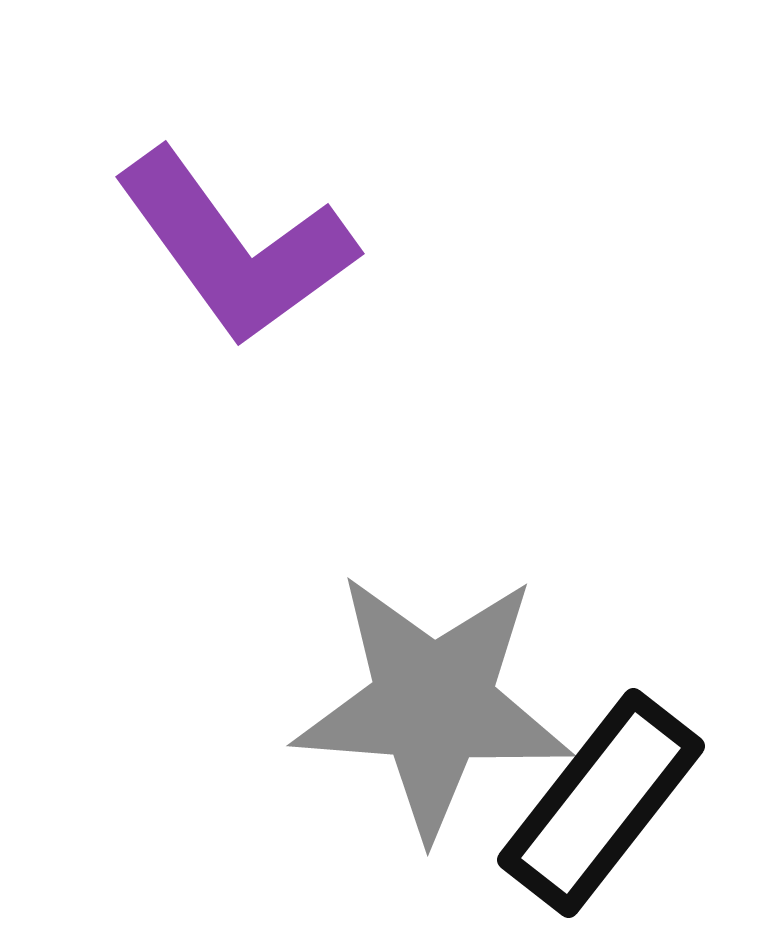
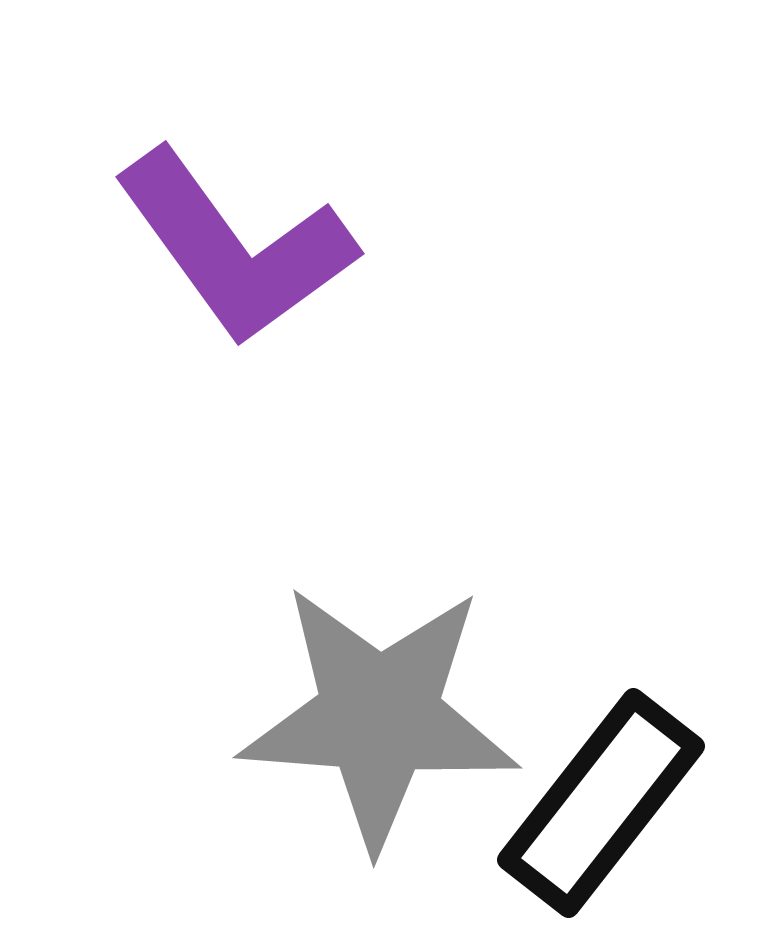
gray star: moved 54 px left, 12 px down
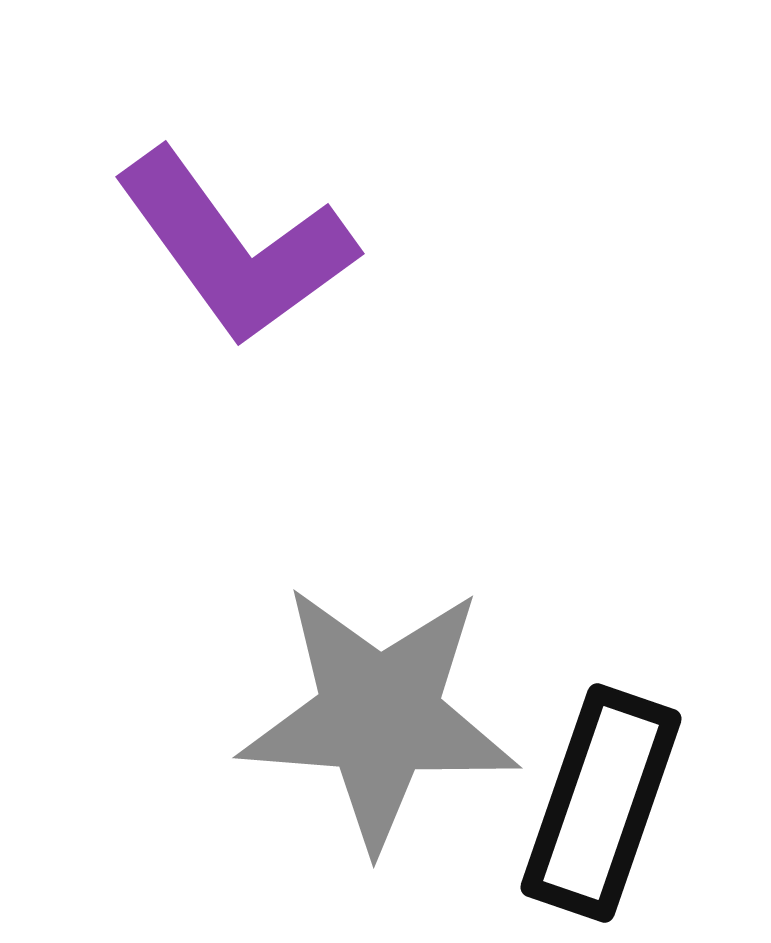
black rectangle: rotated 19 degrees counterclockwise
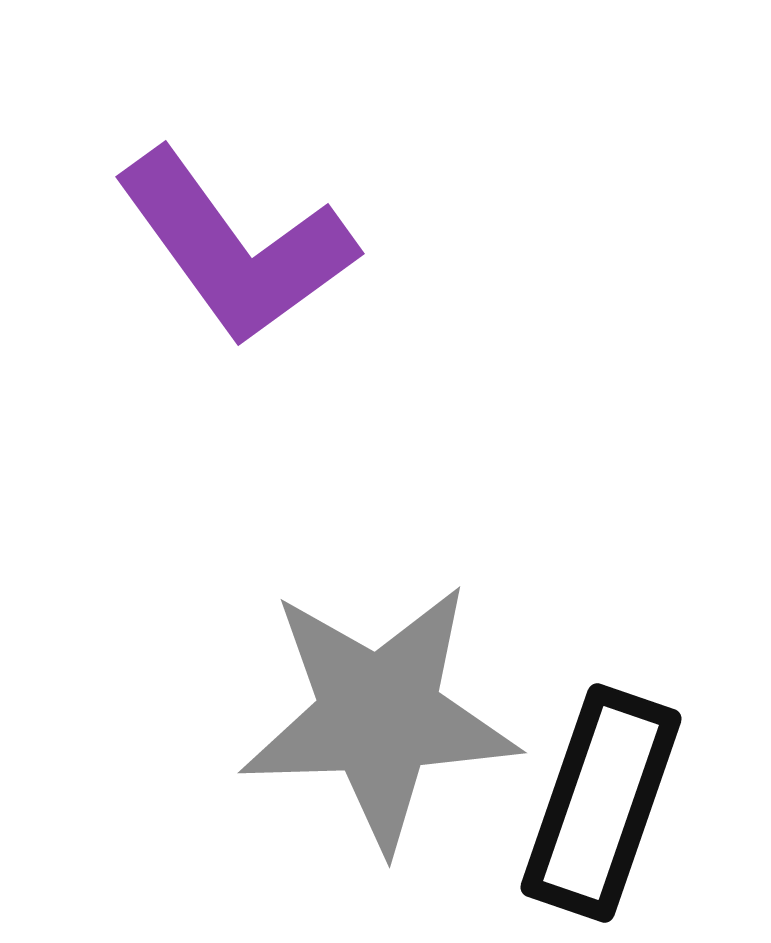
gray star: rotated 6 degrees counterclockwise
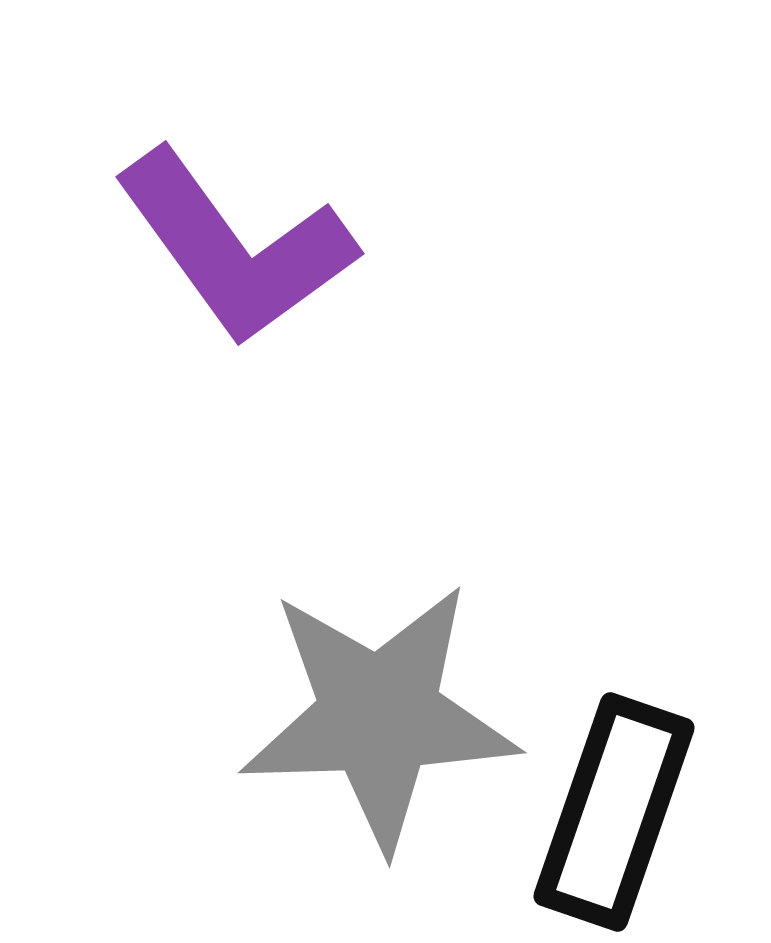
black rectangle: moved 13 px right, 9 px down
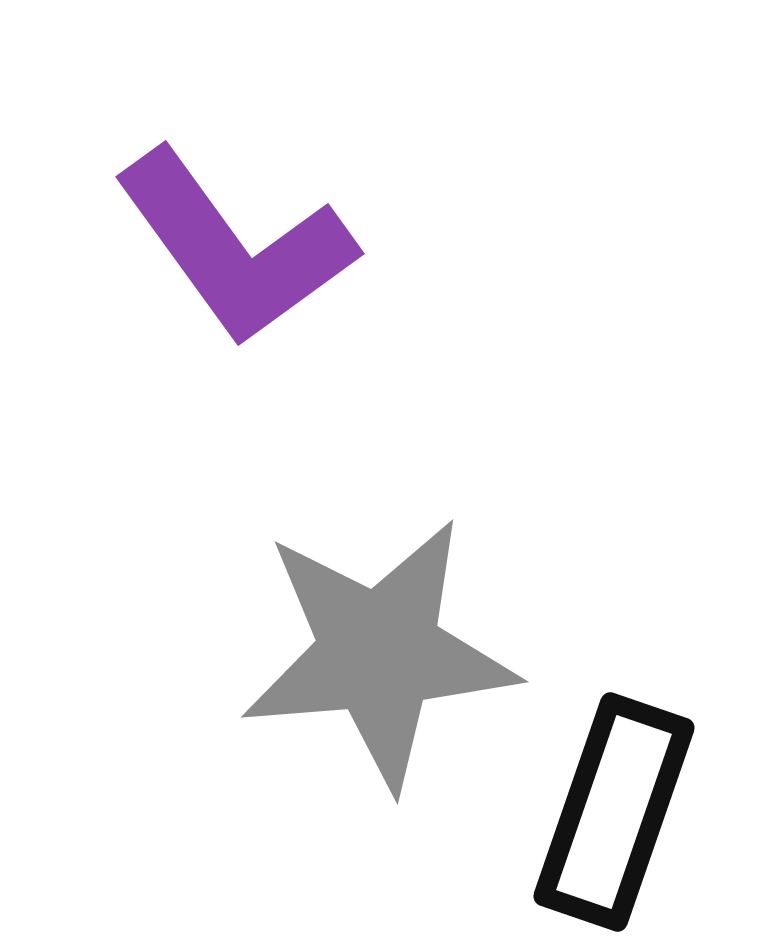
gray star: moved 63 px up; rotated 3 degrees counterclockwise
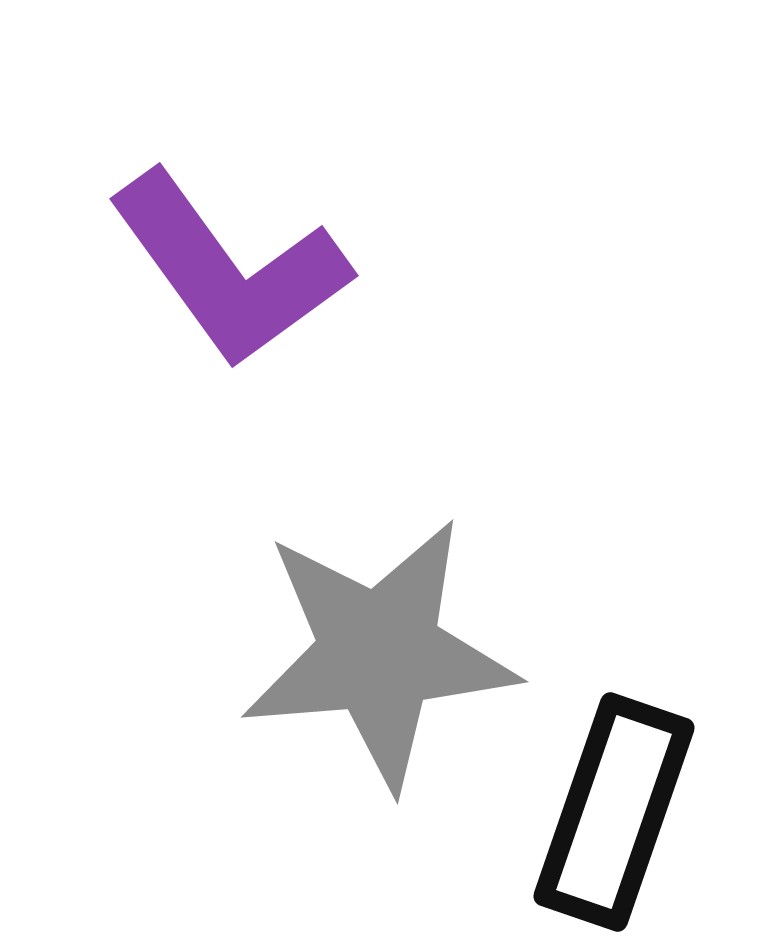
purple L-shape: moved 6 px left, 22 px down
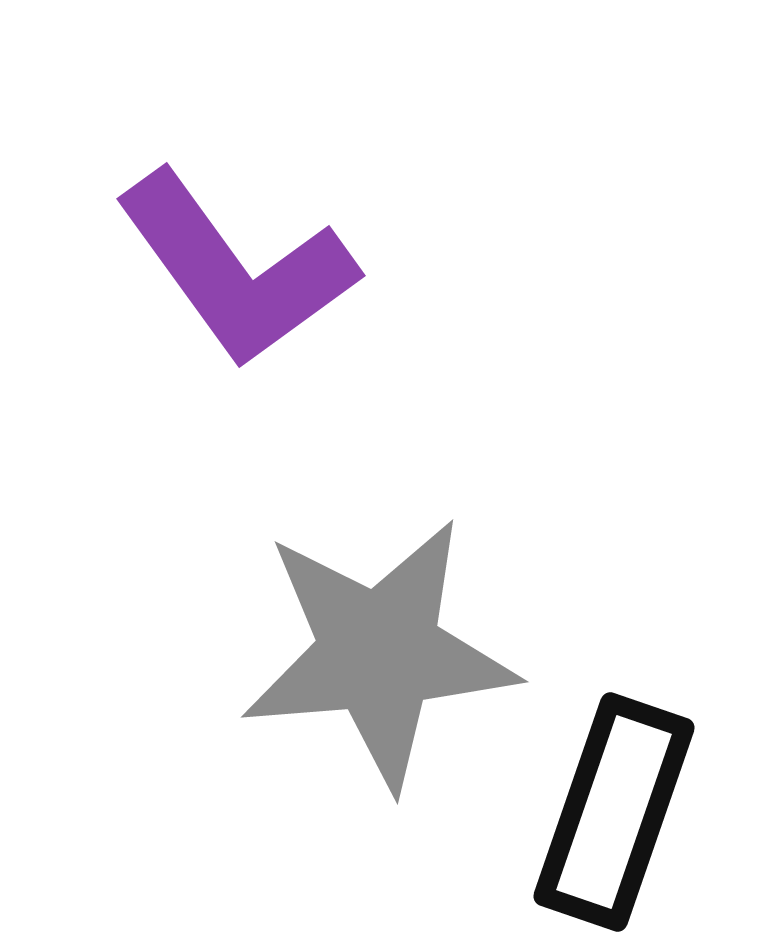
purple L-shape: moved 7 px right
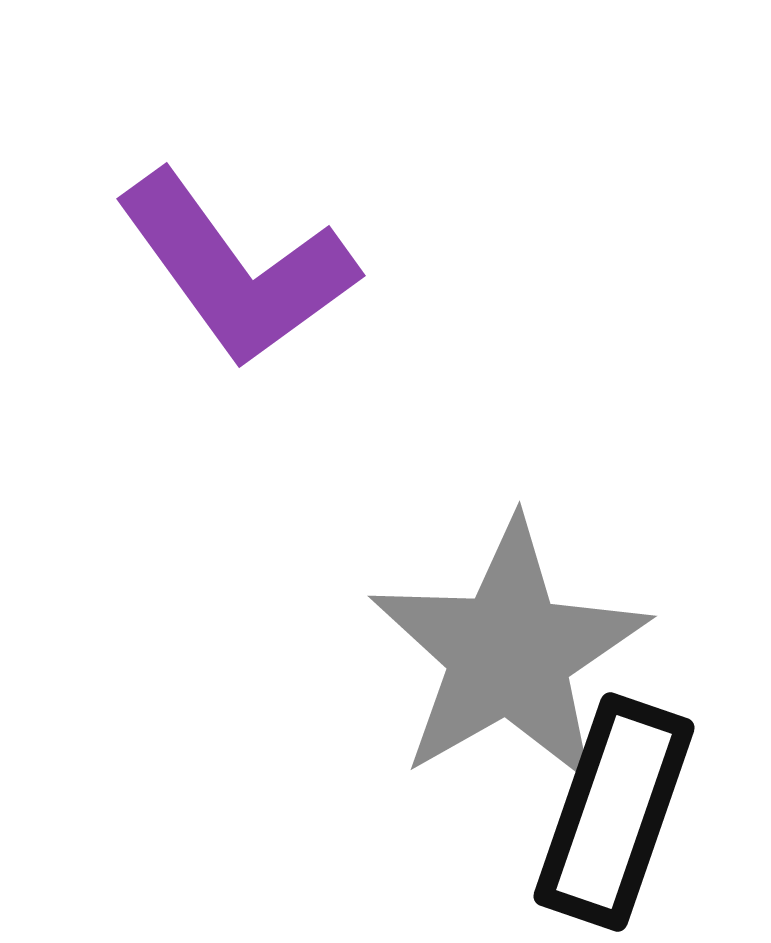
gray star: moved 130 px right; rotated 25 degrees counterclockwise
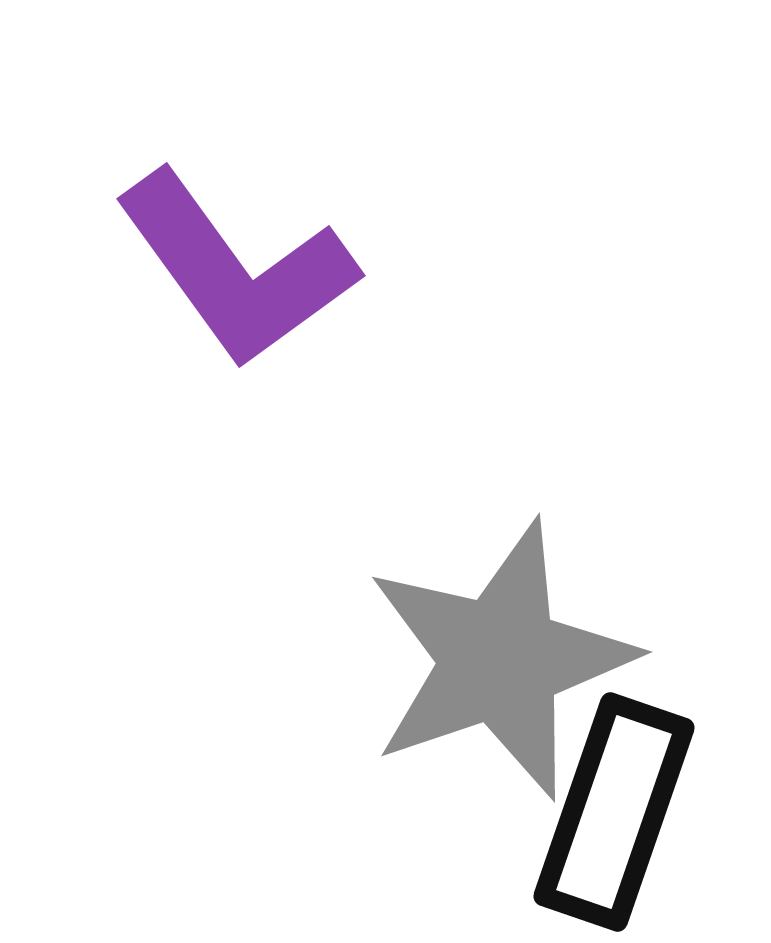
gray star: moved 9 px left, 7 px down; rotated 11 degrees clockwise
